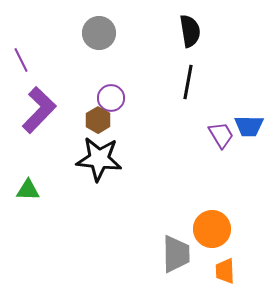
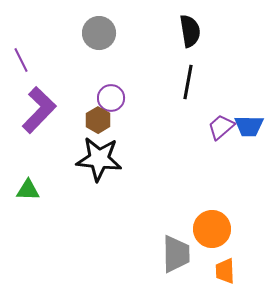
purple trapezoid: moved 8 px up; rotated 100 degrees counterclockwise
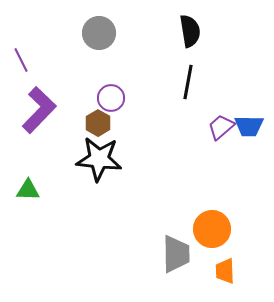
brown hexagon: moved 3 px down
